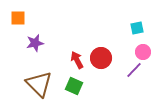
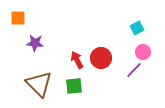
cyan square: rotated 16 degrees counterclockwise
purple star: rotated 18 degrees clockwise
green square: rotated 30 degrees counterclockwise
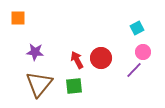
purple star: moved 9 px down
brown triangle: rotated 24 degrees clockwise
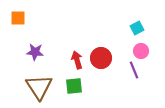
pink circle: moved 2 px left, 1 px up
red arrow: rotated 12 degrees clockwise
purple line: rotated 66 degrees counterclockwise
brown triangle: moved 3 px down; rotated 12 degrees counterclockwise
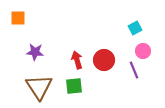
cyan square: moved 2 px left
pink circle: moved 2 px right
red circle: moved 3 px right, 2 px down
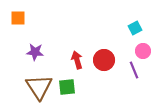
green square: moved 7 px left, 1 px down
